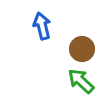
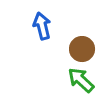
green arrow: moved 1 px up
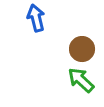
blue arrow: moved 6 px left, 8 px up
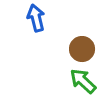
green arrow: moved 2 px right, 1 px down
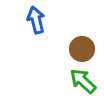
blue arrow: moved 2 px down
